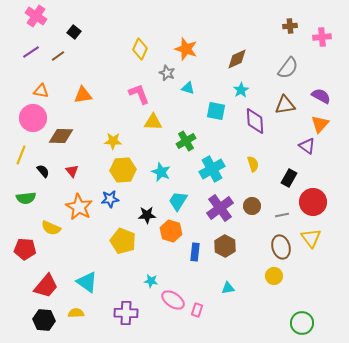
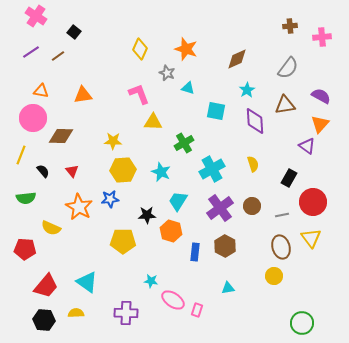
cyan star at (241, 90): moved 6 px right
green cross at (186, 141): moved 2 px left, 2 px down
yellow pentagon at (123, 241): rotated 20 degrees counterclockwise
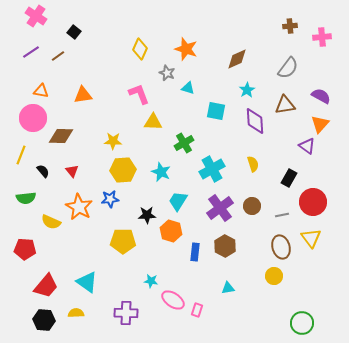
yellow semicircle at (51, 228): moved 6 px up
